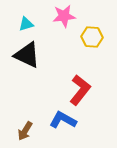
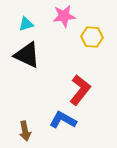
brown arrow: rotated 42 degrees counterclockwise
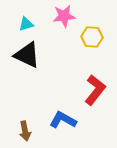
red L-shape: moved 15 px right
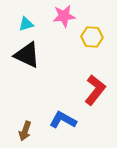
brown arrow: rotated 30 degrees clockwise
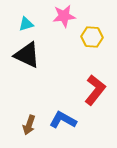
brown arrow: moved 4 px right, 6 px up
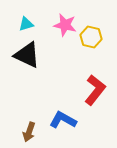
pink star: moved 1 px right, 9 px down; rotated 20 degrees clockwise
yellow hexagon: moved 1 px left; rotated 10 degrees clockwise
brown arrow: moved 7 px down
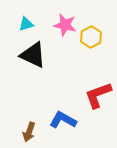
yellow hexagon: rotated 20 degrees clockwise
black triangle: moved 6 px right
red L-shape: moved 3 px right, 5 px down; rotated 148 degrees counterclockwise
